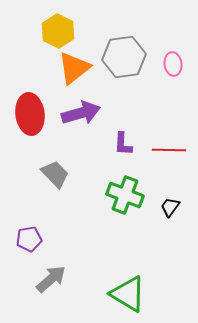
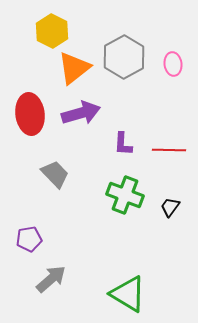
yellow hexagon: moved 6 px left
gray hexagon: rotated 21 degrees counterclockwise
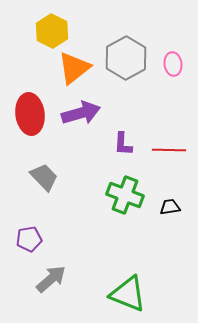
gray hexagon: moved 2 px right, 1 px down
gray trapezoid: moved 11 px left, 3 px down
black trapezoid: rotated 45 degrees clockwise
green triangle: rotated 9 degrees counterclockwise
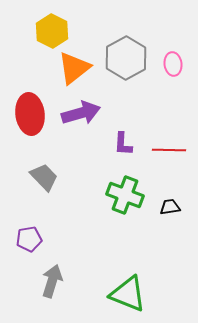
gray arrow: moved 1 px right, 2 px down; rotated 32 degrees counterclockwise
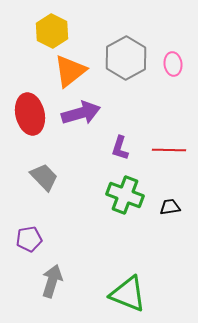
orange triangle: moved 4 px left, 3 px down
red ellipse: rotated 6 degrees counterclockwise
purple L-shape: moved 3 px left, 4 px down; rotated 15 degrees clockwise
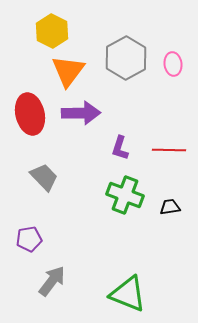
orange triangle: moved 2 px left; rotated 15 degrees counterclockwise
purple arrow: rotated 15 degrees clockwise
gray arrow: rotated 20 degrees clockwise
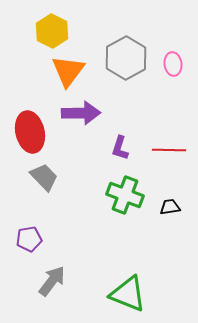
red ellipse: moved 18 px down
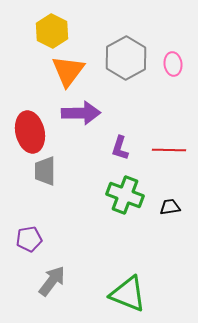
gray trapezoid: moved 1 px right, 6 px up; rotated 136 degrees counterclockwise
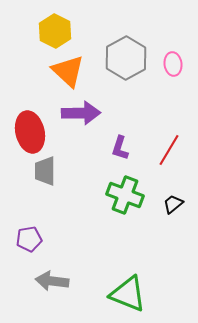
yellow hexagon: moved 3 px right
orange triangle: rotated 24 degrees counterclockwise
red line: rotated 60 degrees counterclockwise
black trapezoid: moved 3 px right, 3 px up; rotated 30 degrees counterclockwise
gray arrow: rotated 120 degrees counterclockwise
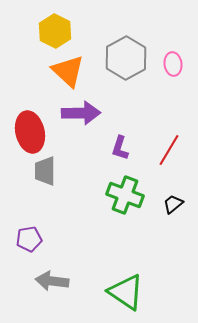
green triangle: moved 2 px left, 2 px up; rotated 12 degrees clockwise
